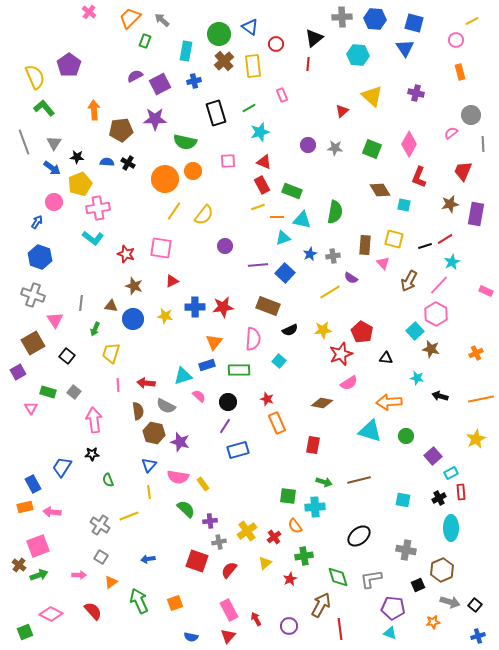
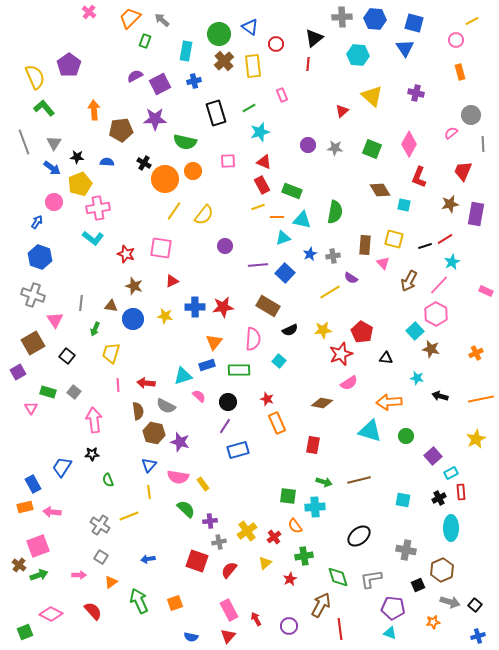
black cross at (128, 163): moved 16 px right
brown rectangle at (268, 306): rotated 10 degrees clockwise
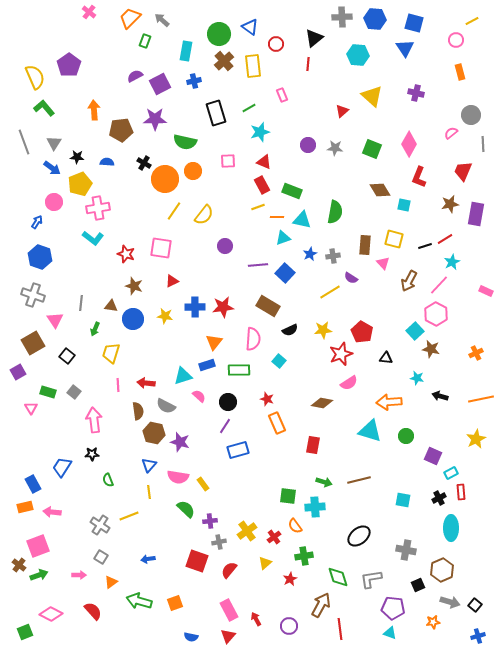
purple square at (433, 456): rotated 24 degrees counterclockwise
green arrow at (139, 601): rotated 50 degrees counterclockwise
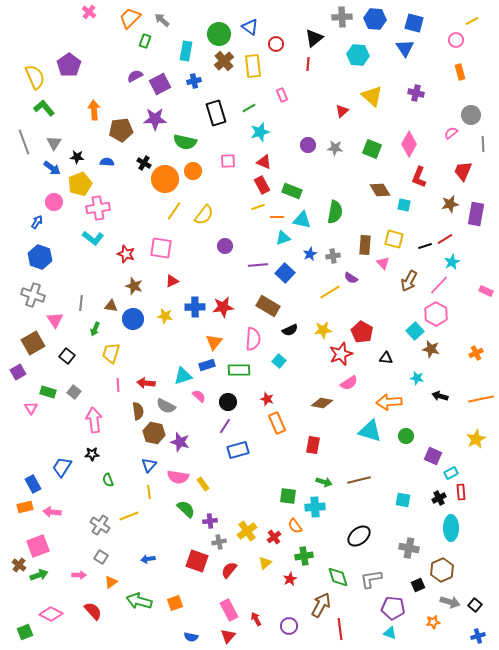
gray cross at (406, 550): moved 3 px right, 2 px up
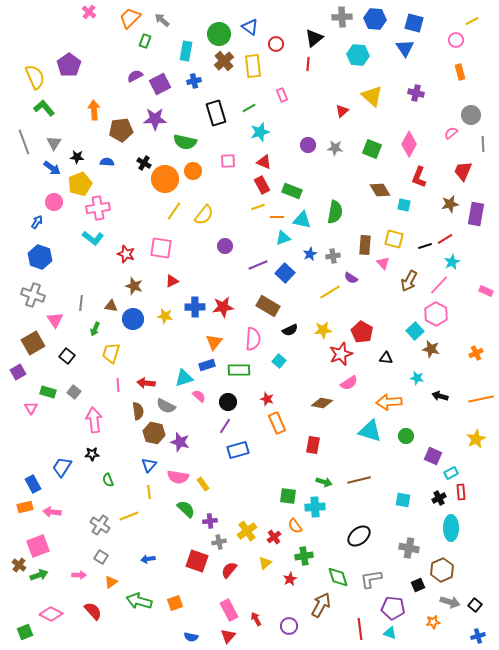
purple line at (258, 265): rotated 18 degrees counterclockwise
cyan triangle at (183, 376): moved 1 px right, 2 px down
red line at (340, 629): moved 20 px right
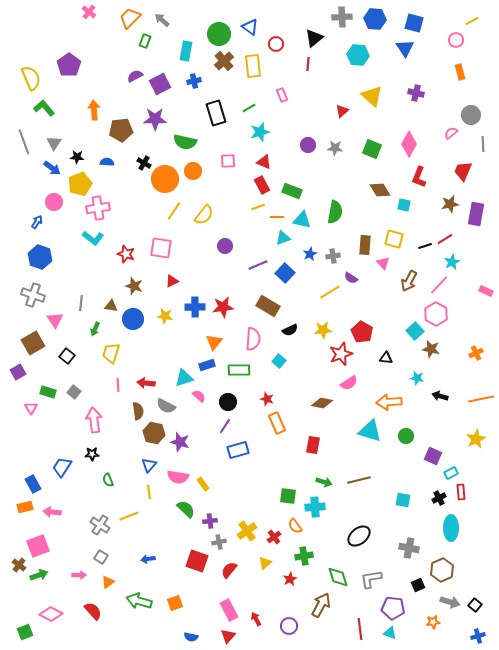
yellow semicircle at (35, 77): moved 4 px left, 1 px down
orange triangle at (111, 582): moved 3 px left
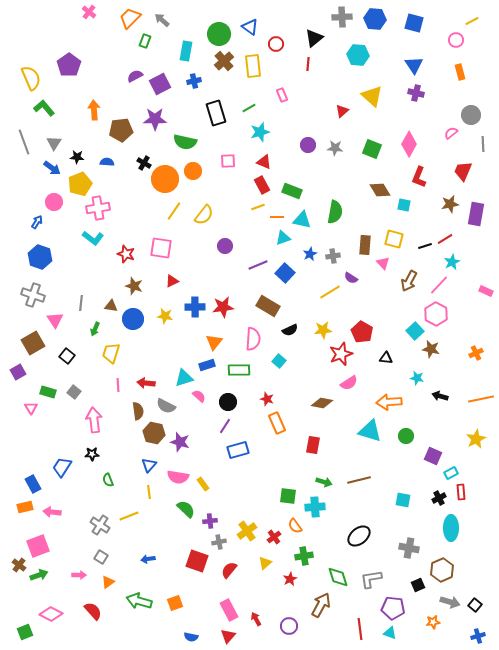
blue triangle at (405, 48): moved 9 px right, 17 px down
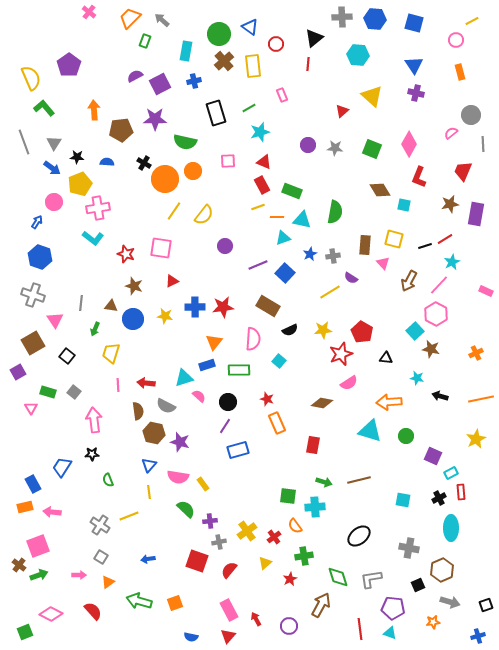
black square at (475, 605): moved 11 px right; rotated 32 degrees clockwise
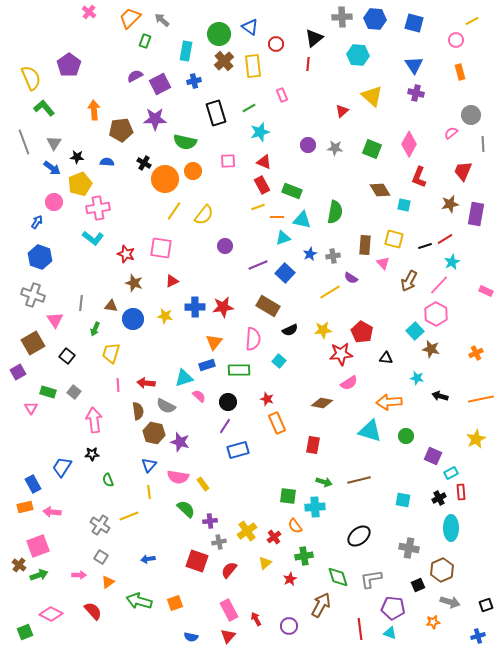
brown star at (134, 286): moved 3 px up
red star at (341, 354): rotated 15 degrees clockwise
